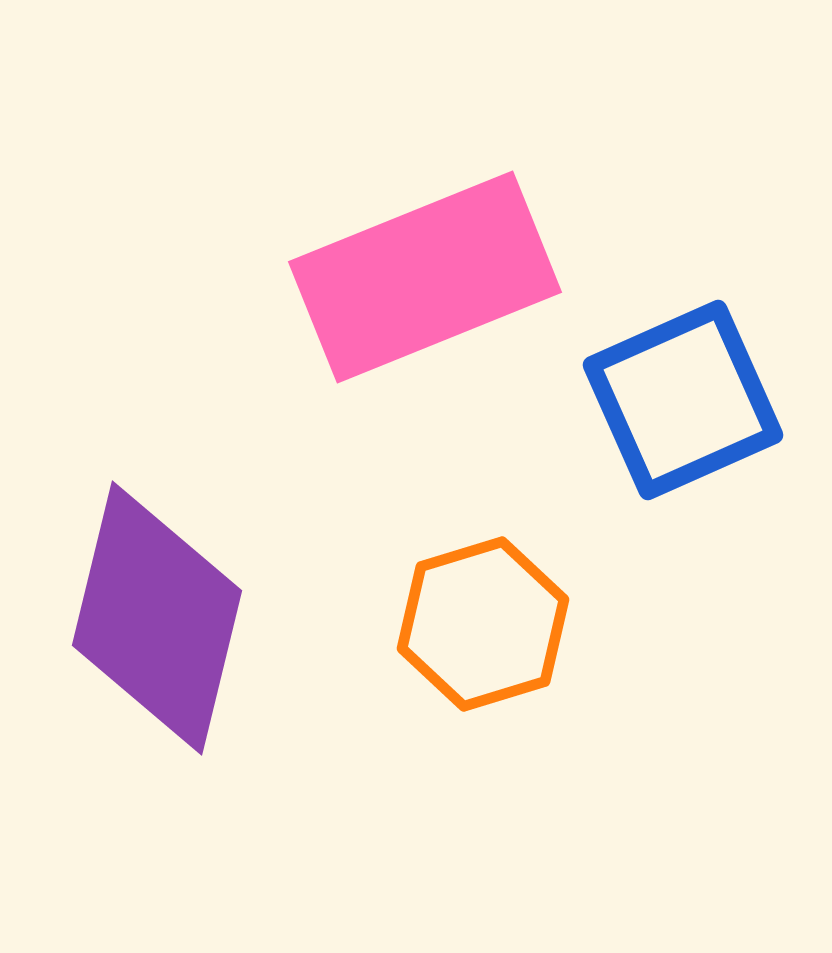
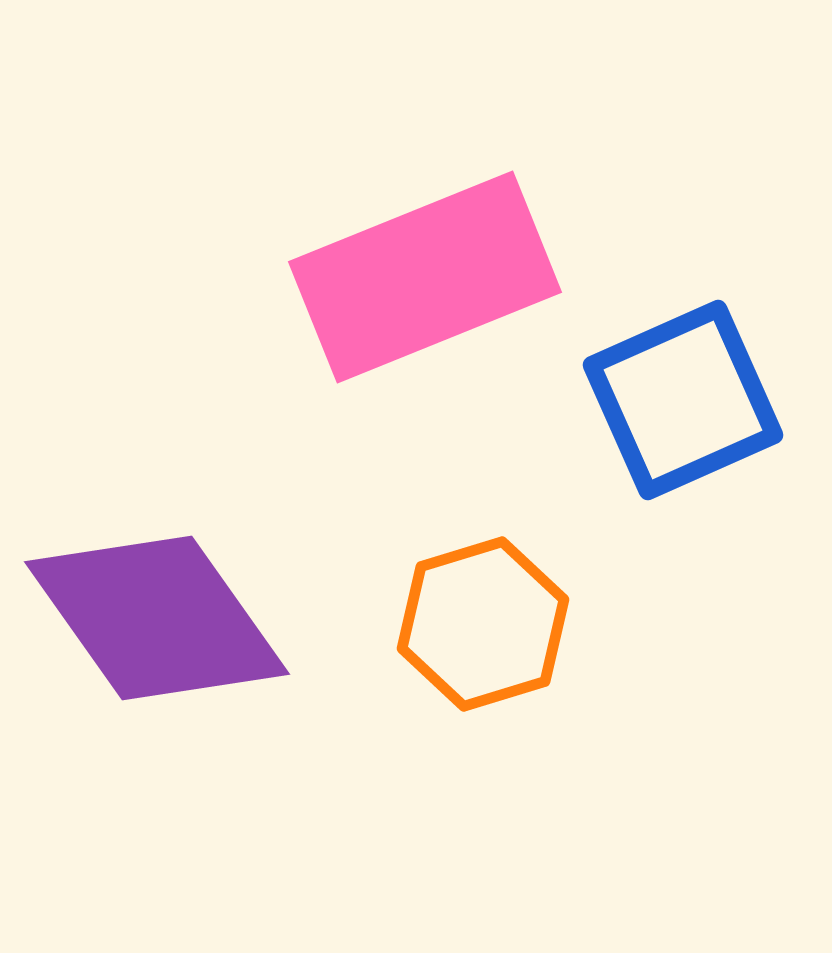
purple diamond: rotated 49 degrees counterclockwise
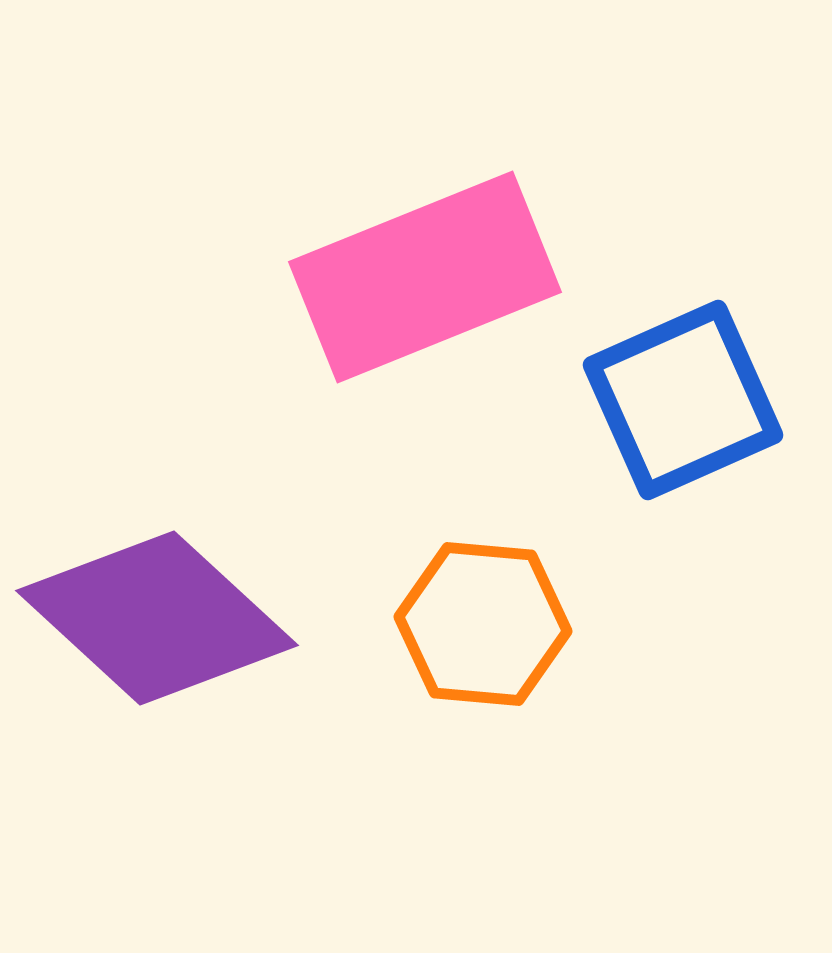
purple diamond: rotated 12 degrees counterclockwise
orange hexagon: rotated 22 degrees clockwise
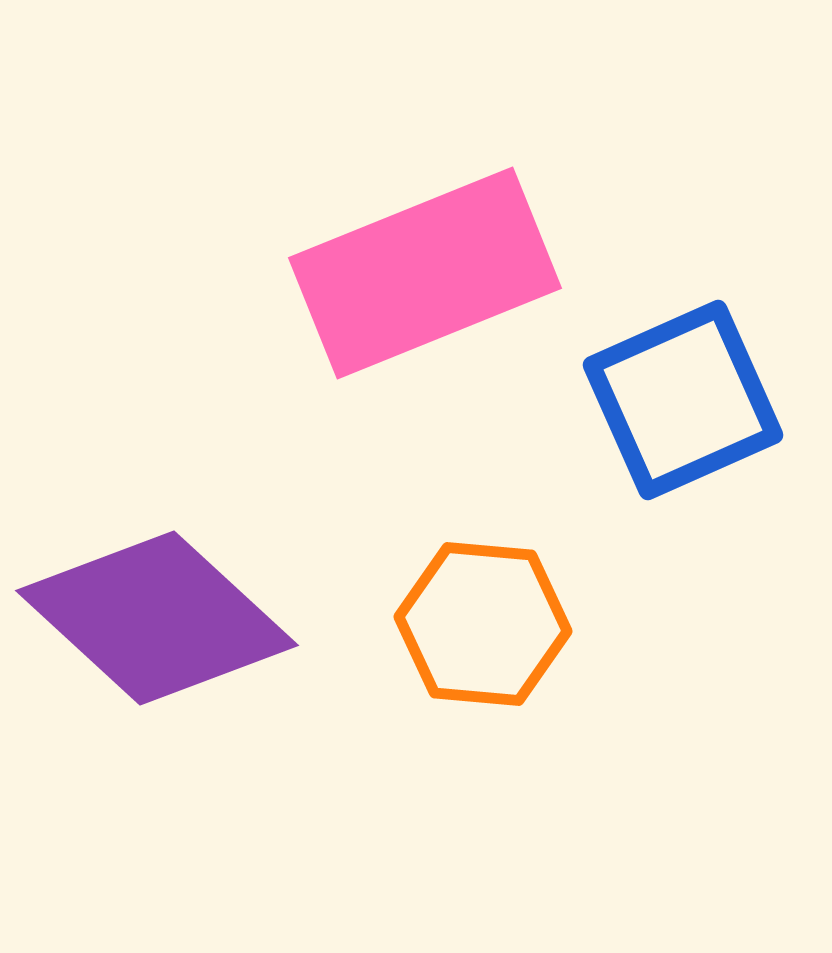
pink rectangle: moved 4 px up
